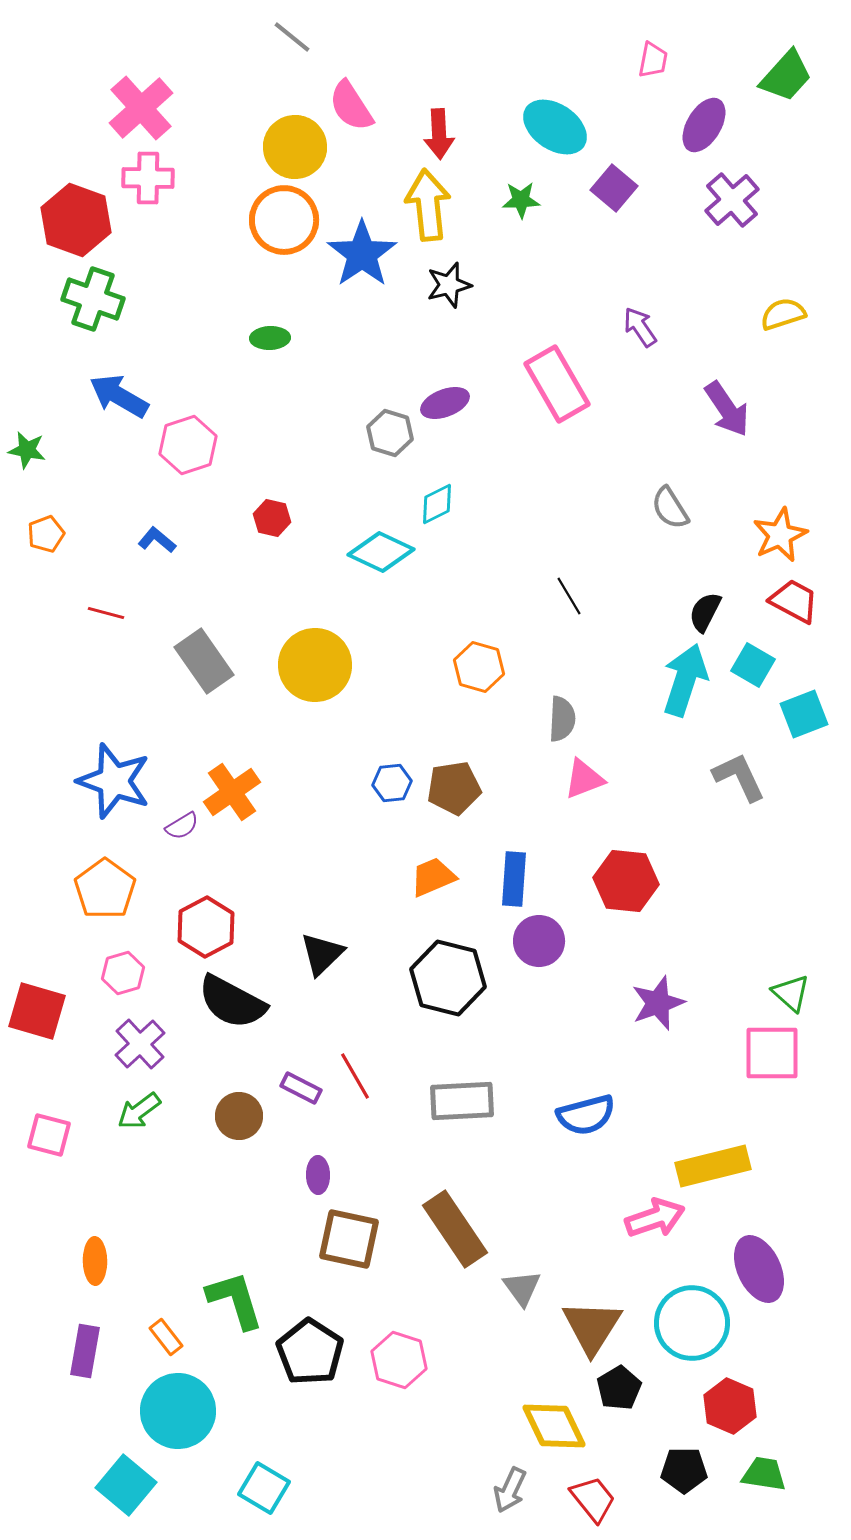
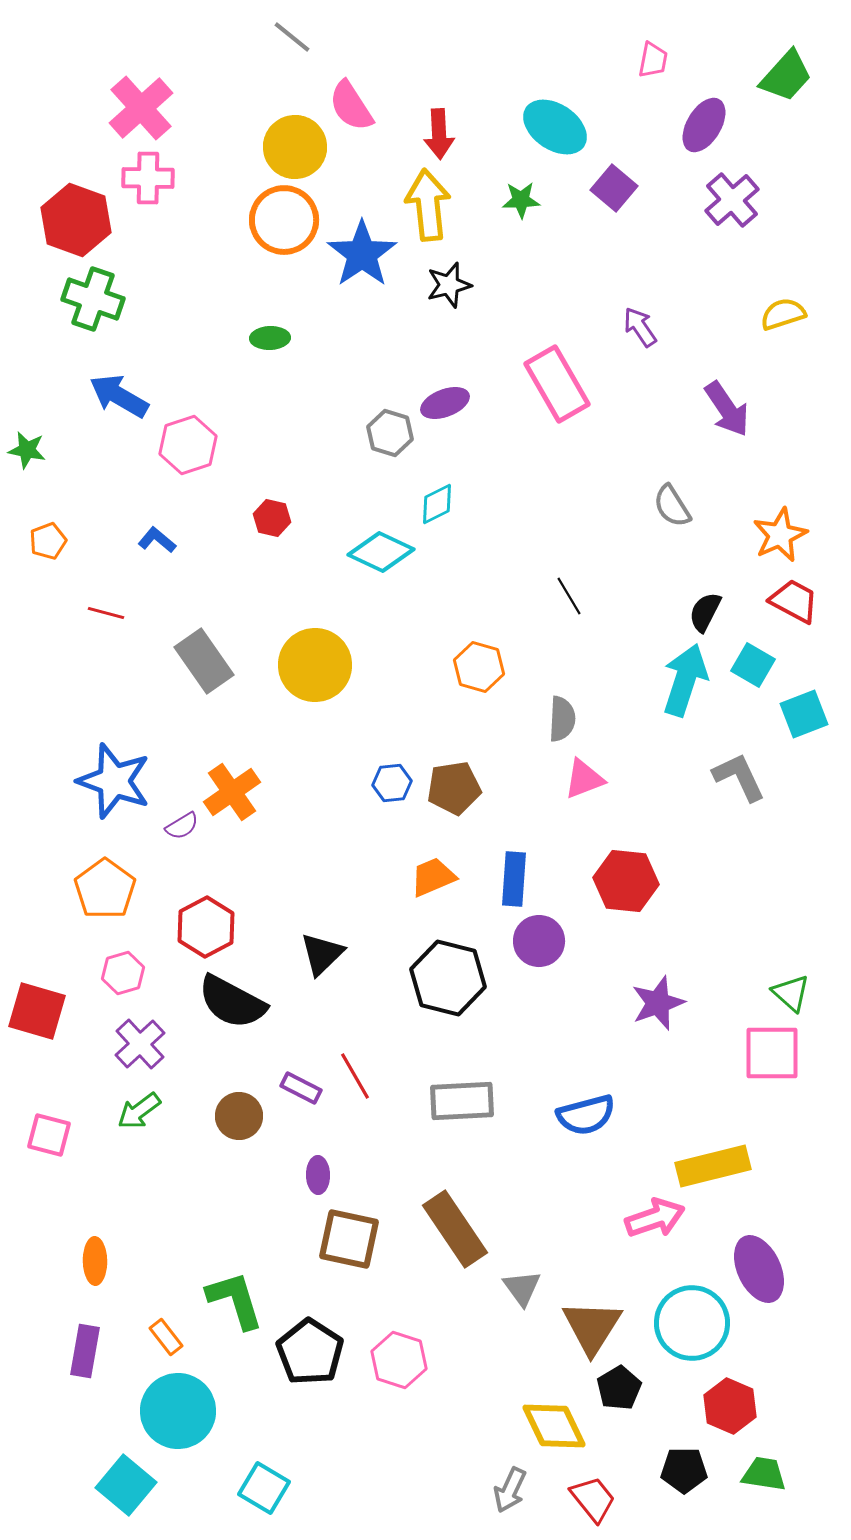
gray semicircle at (670, 508): moved 2 px right, 2 px up
orange pentagon at (46, 534): moved 2 px right, 7 px down
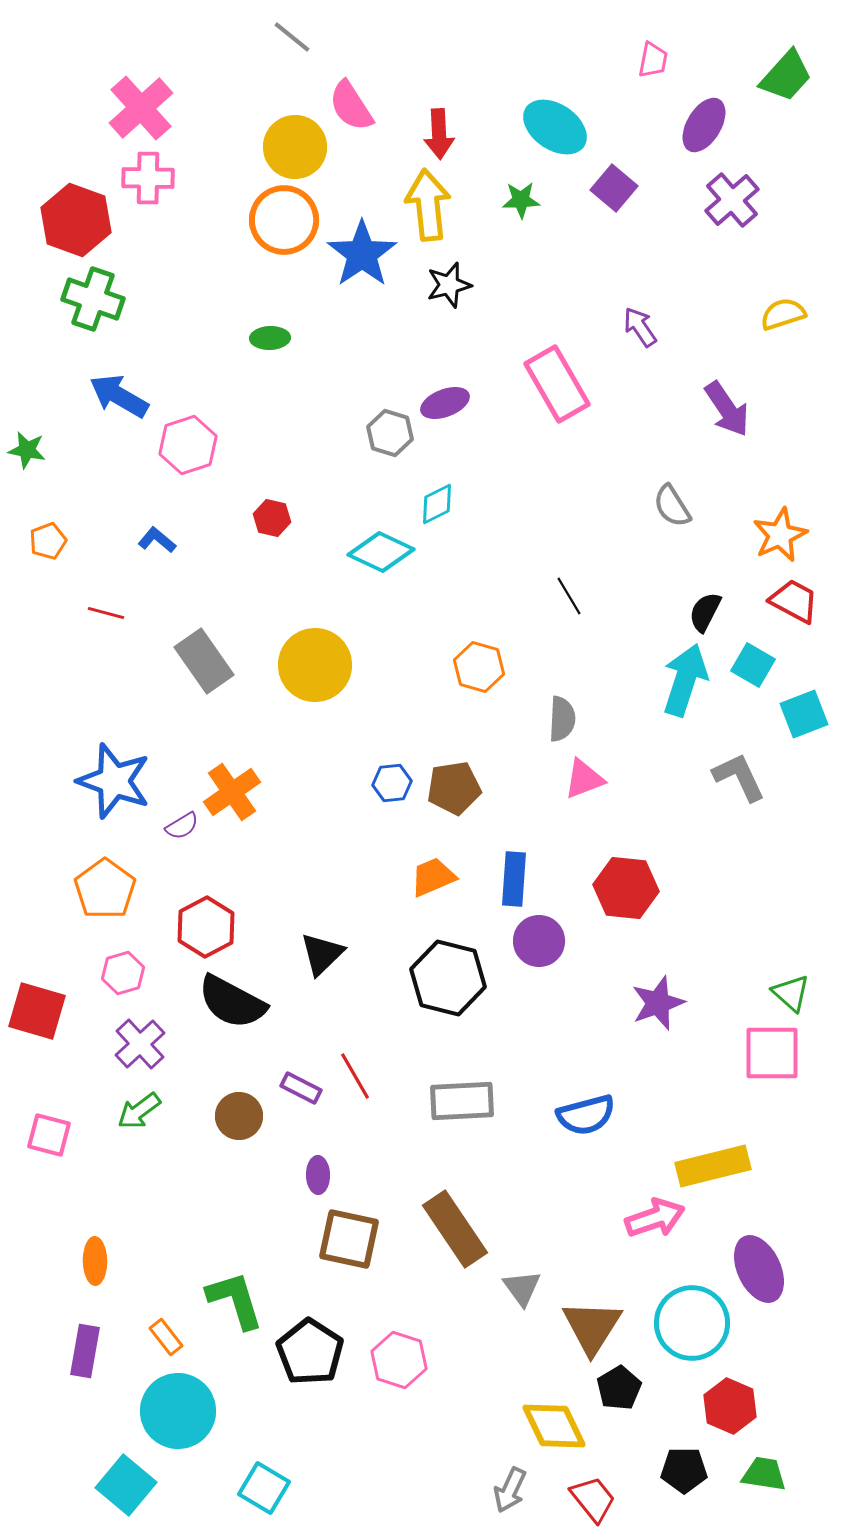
red hexagon at (626, 881): moved 7 px down
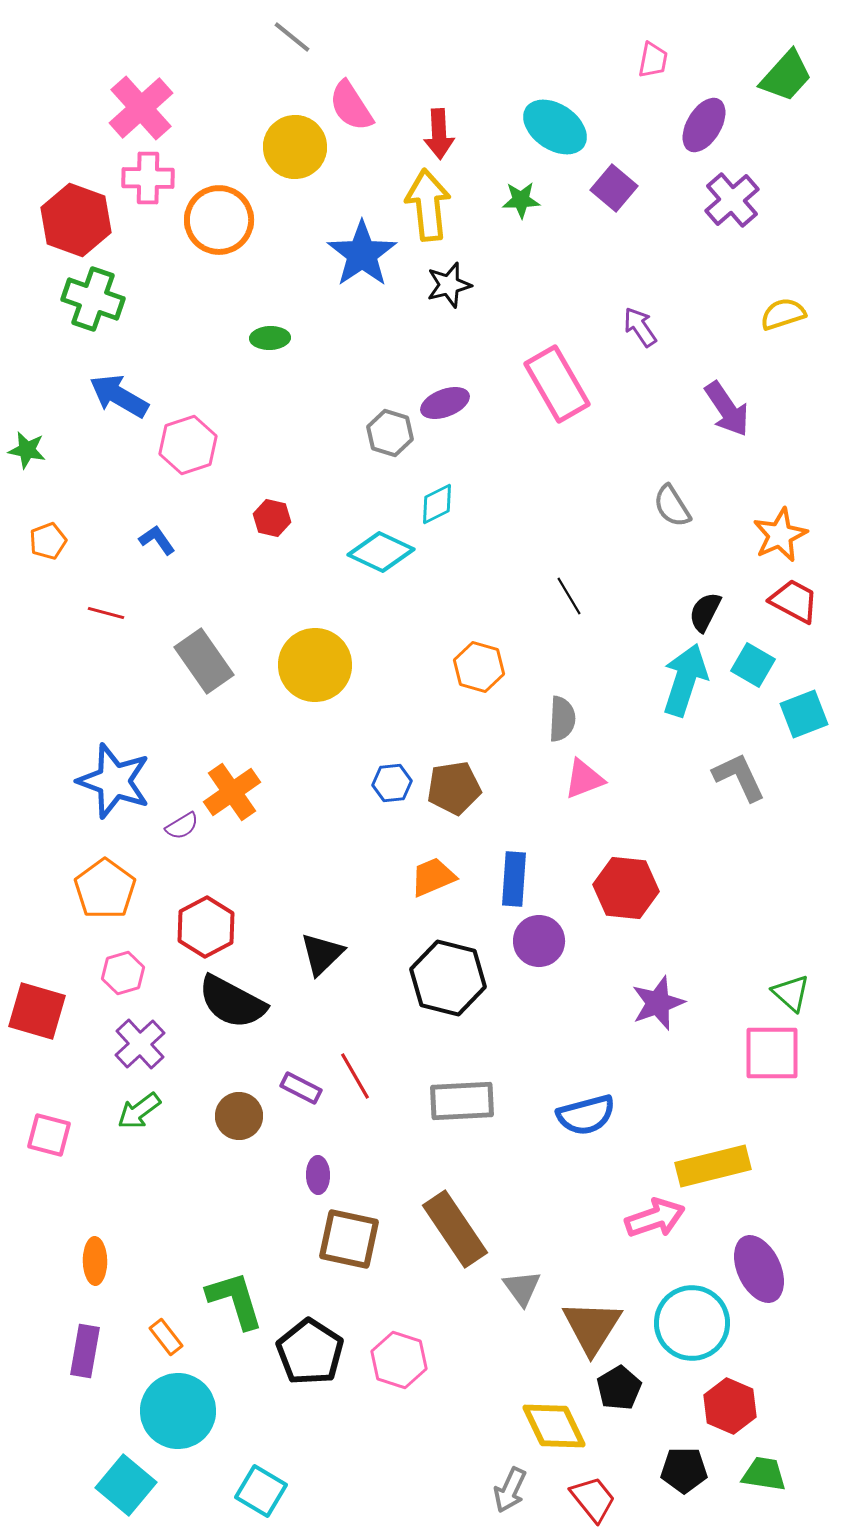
orange circle at (284, 220): moved 65 px left
blue L-shape at (157, 540): rotated 15 degrees clockwise
cyan square at (264, 1488): moved 3 px left, 3 px down
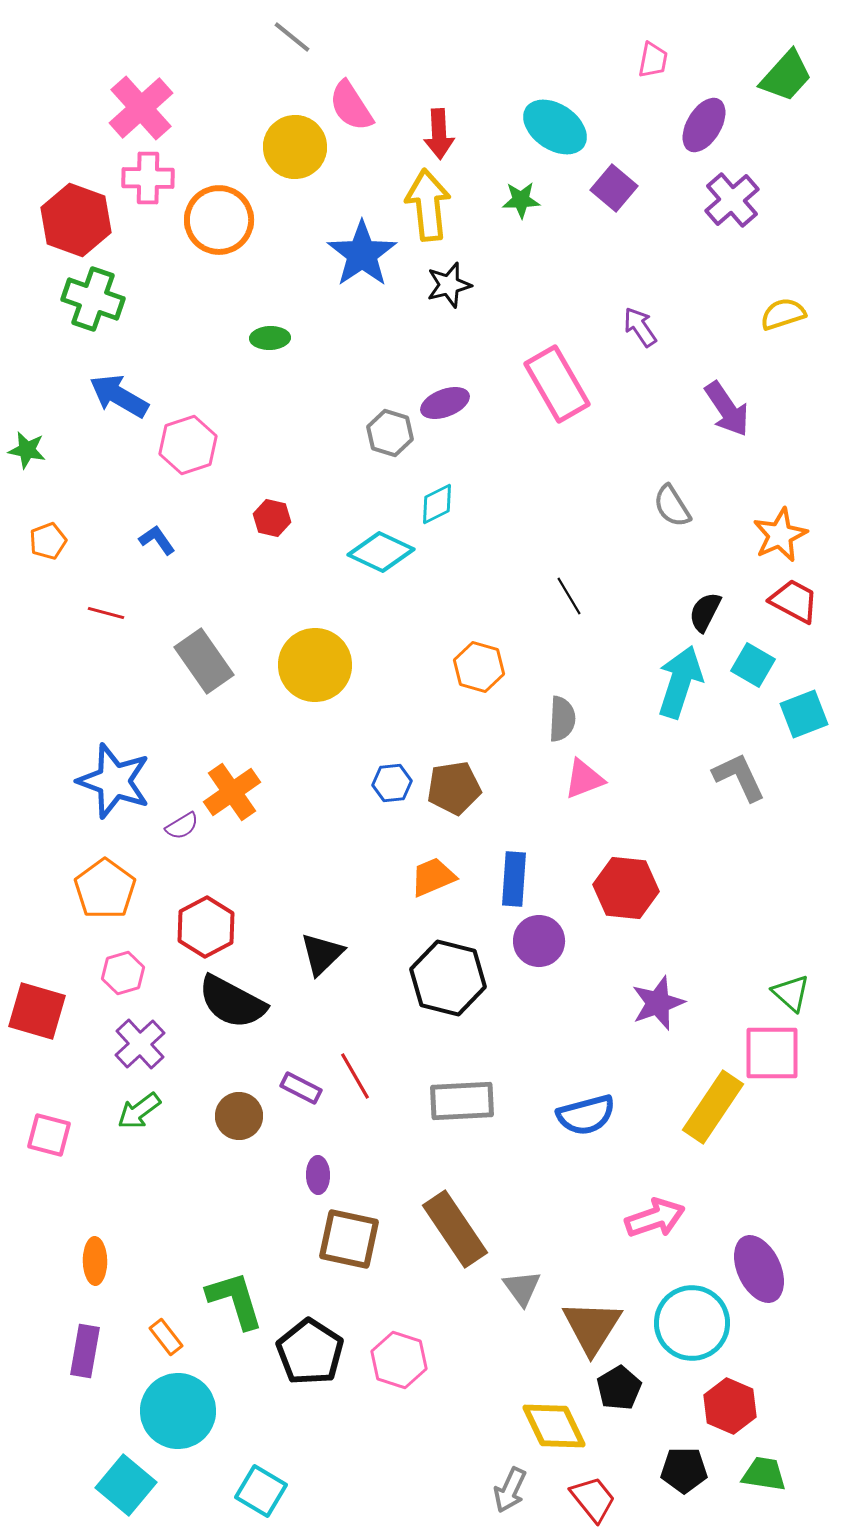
cyan arrow at (685, 680): moved 5 px left, 2 px down
yellow rectangle at (713, 1166): moved 59 px up; rotated 42 degrees counterclockwise
